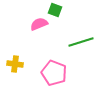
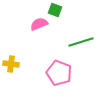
yellow cross: moved 4 px left
pink pentagon: moved 5 px right
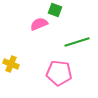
green line: moved 4 px left
yellow cross: rotated 14 degrees clockwise
pink pentagon: rotated 15 degrees counterclockwise
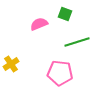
green square: moved 10 px right, 4 px down
yellow cross: rotated 35 degrees clockwise
pink pentagon: moved 1 px right
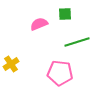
green square: rotated 24 degrees counterclockwise
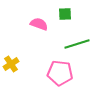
pink semicircle: rotated 42 degrees clockwise
green line: moved 2 px down
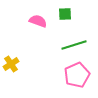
pink semicircle: moved 1 px left, 3 px up
green line: moved 3 px left, 1 px down
pink pentagon: moved 17 px right, 2 px down; rotated 30 degrees counterclockwise
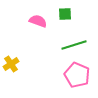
pink pentagon: rotated 25 degrees counterclockwise
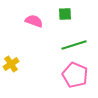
pink semicircle: moved 4 px left
pink pentagon: moved 2 px left
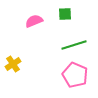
pink semicircle: rotated 42 degrees counterclockwise
yellow cross: moved 2 px right
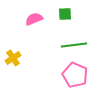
pink semicircle: moved 2 px up
green line: rotated 10 degrees clockwise
yellow cross: moved 6 px up
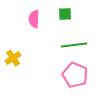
pink semicircle: rotated 66 degrees counterclockwise
